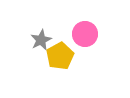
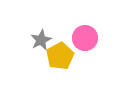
pink circle: moved 4 px down
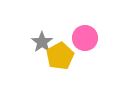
gray star: moved 1 px right, 2 px down; rotated 10 degrees counterclockwise
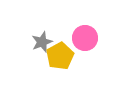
gray star: rotated 15 degrees clockwise
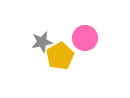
gray star: rotated 10 degrees clockwise
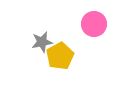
pink circle: moved 9 px right, 14 px up
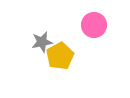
pink circle: moved 1 px down
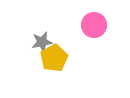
yellow pentagon: moved 6 px left, 2 px down
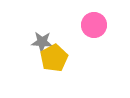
gray star: rotated 15 degrees clockwise
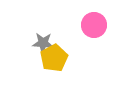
gray star: moved 1 px right, 1 px down
